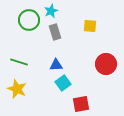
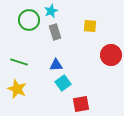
red circle: moved 5 px right, 9 px up
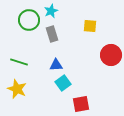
gray rectangle: moved 3 px left, 2 px down
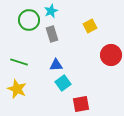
yellow square: rotated 32 degrees counterclockwise
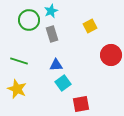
green line: moved 1 px up
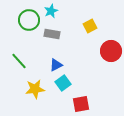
gray rectangle: rotated 63 degrees counterclockwise
red circle: moved 4 px up
green line: rotated 30 degrees clockwise
blue triangle: rotated 24 degrees counterclockwise
yellow star: moved 18 px right; rotated 30 degrees counterclockwise
